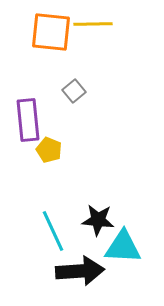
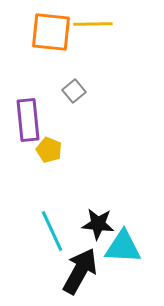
black star: moved 4 px down
cyan line: moved 1 px left
black arrow: rotated 57 degrees counterclockwise
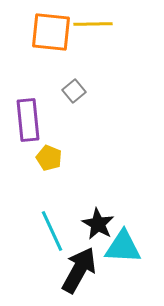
yellow pentagon: moved 8 px down
black star: rotated 24 degrees clockwise
black arrow: moved 1 px left, 1 px up
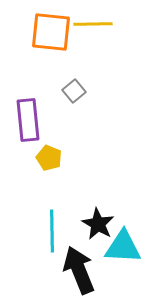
cyan line: rotated 24 degrees clockwise
black arrow: rotated 51 degrees counterclockwise
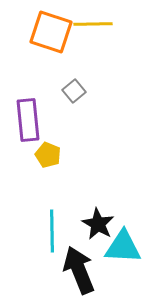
orange square: rotated 12 degrees clockwise
yellow pentagon: moved 1 px left, 3 px up
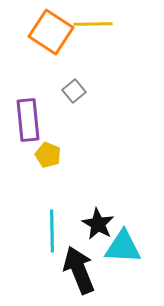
orange square: rotated 15 degrees clockwise
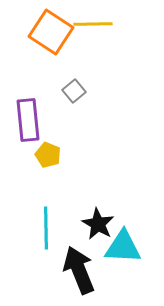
cyan line: moved 6 px left, 3 px up
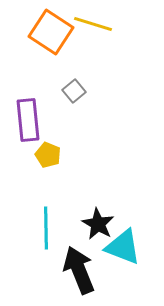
yellow line: rotated 18 degrees clockwise
cyan triangle: rotated 18 degrees clockwise
